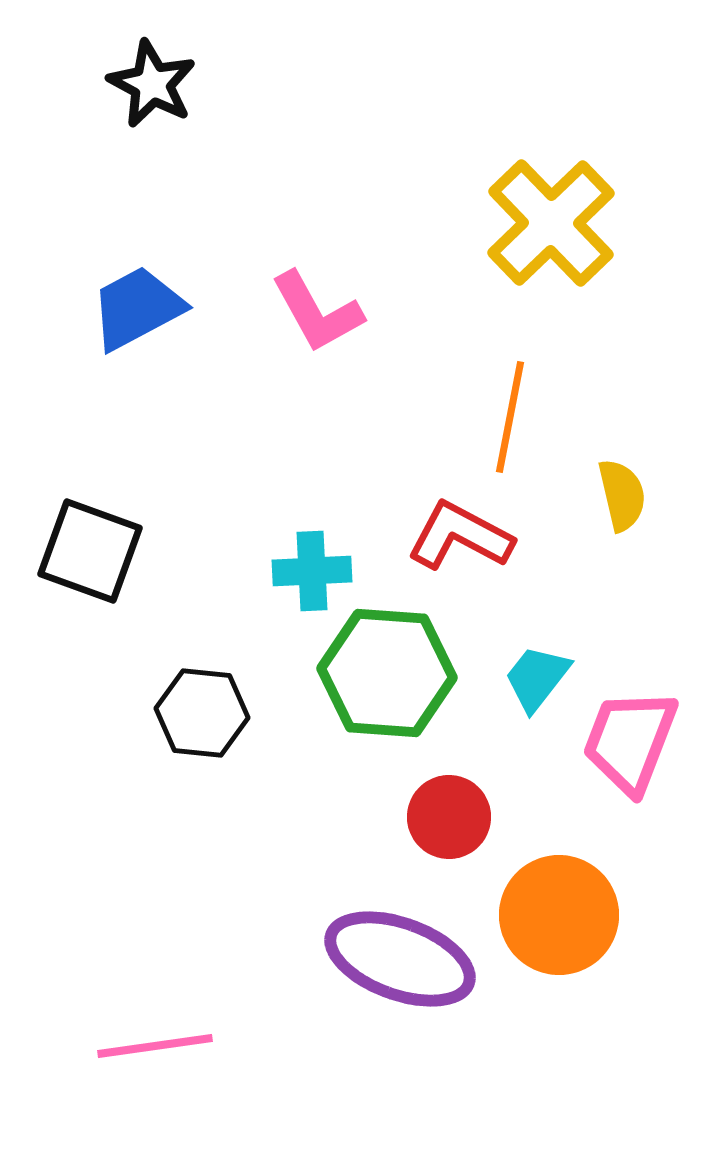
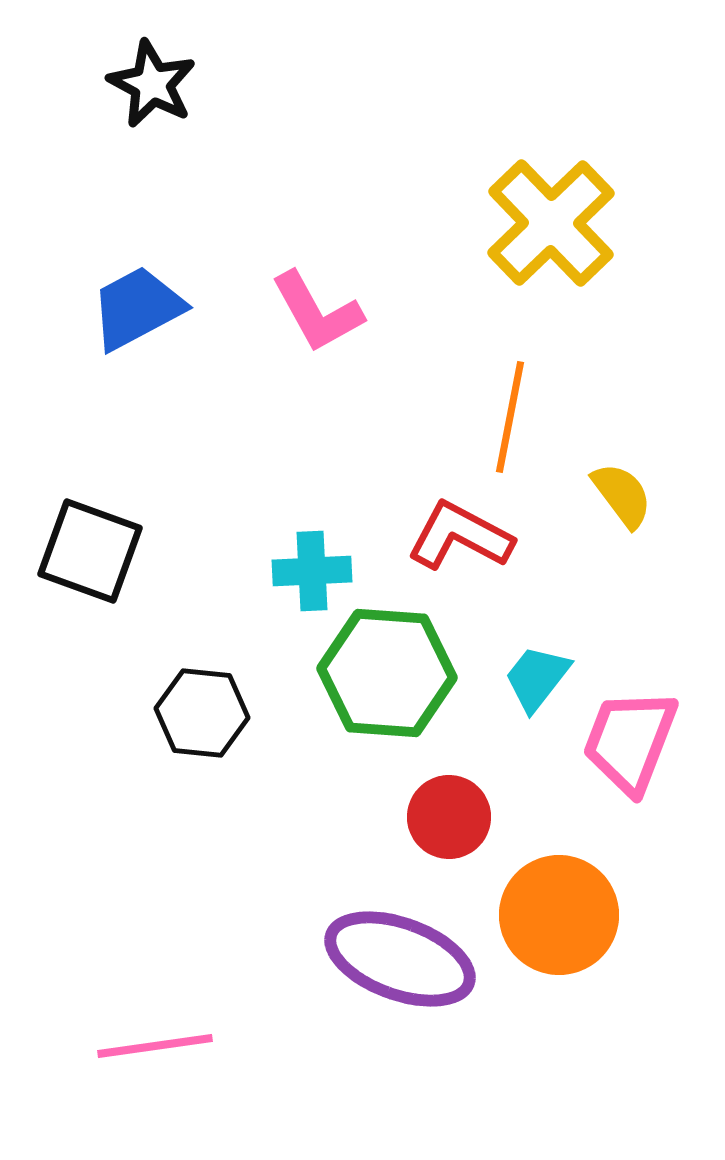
yellow semicircle: rotated 24 degrees counterclockwise
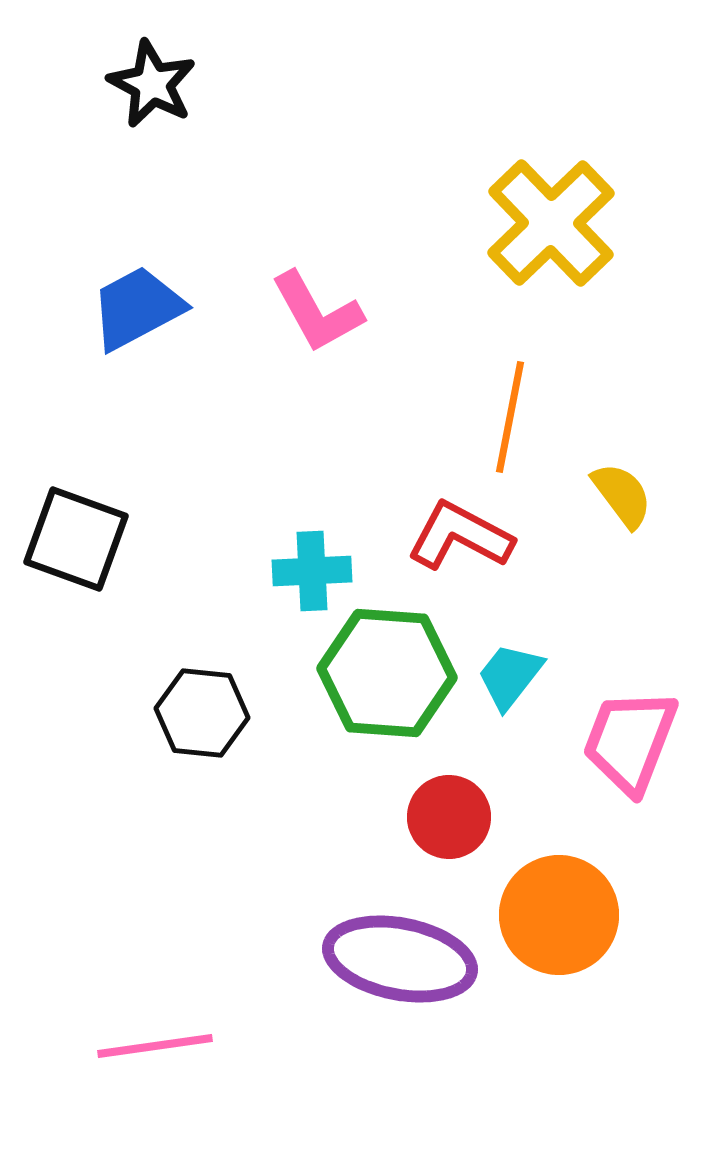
black square: moved 14 px left, 12 px up
cyan trapezoid: moved 27 px left, 2 px up
purple ellipse: rotated 9 degrees counterclockwise
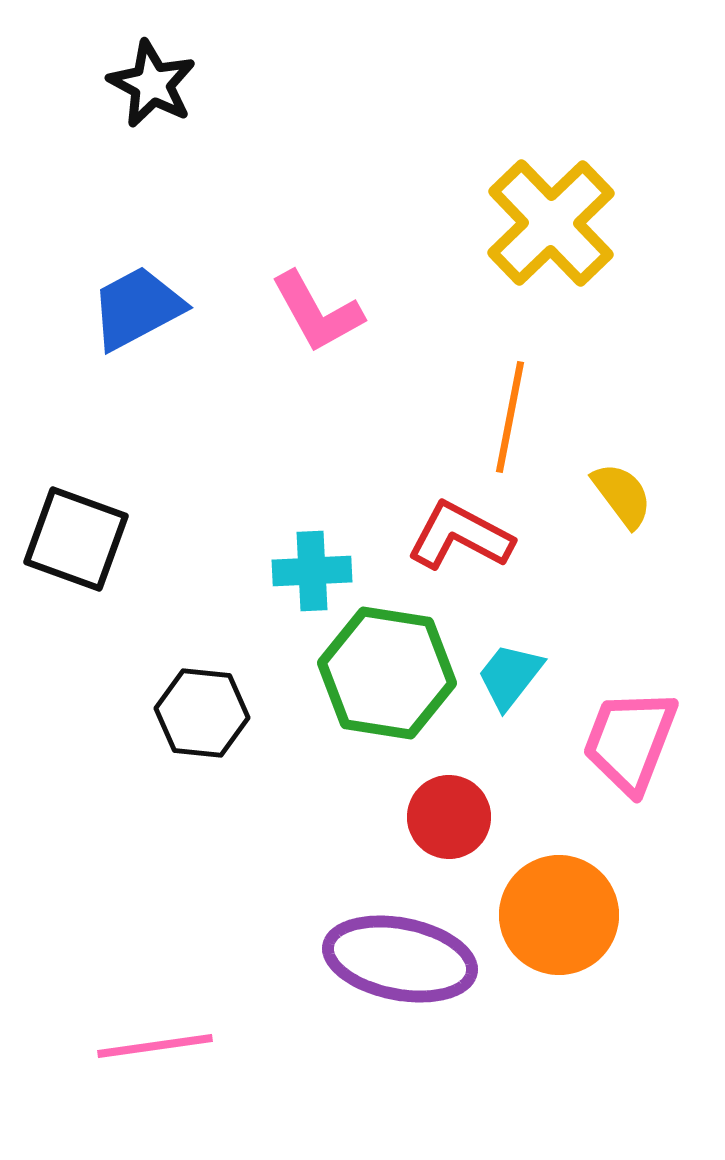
green hexagon: rotated 5 degrees clockwise
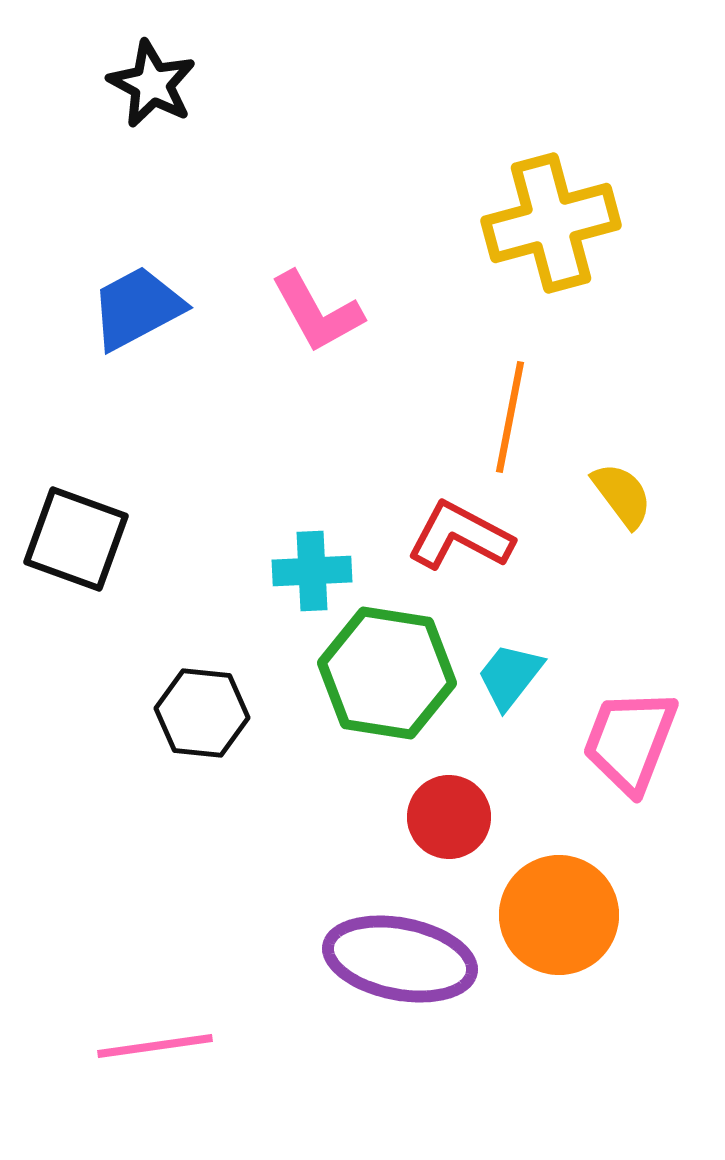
yellow cross: rotated 29 degrees clockwise
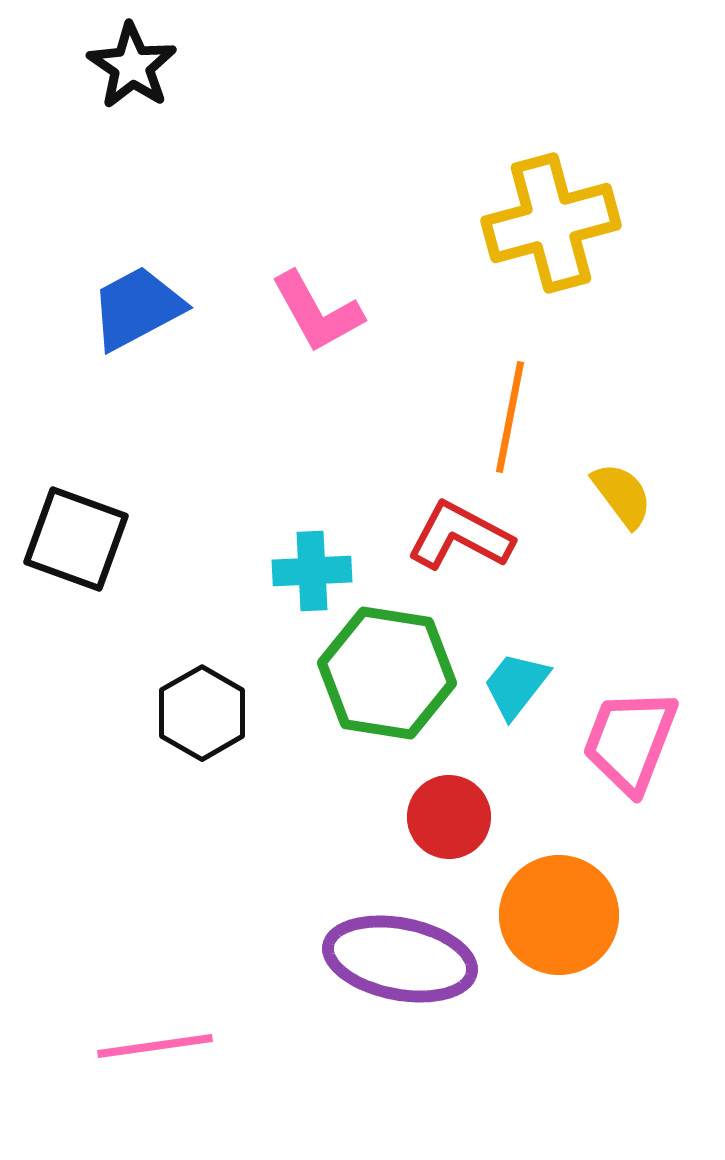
black star: moved 20 px left, 18 px up; rotated 6 degrees clockwise
cyan trapezoid: moved 6 px right, 9 px down
black hexagon: rotated 24 degrees clockwise
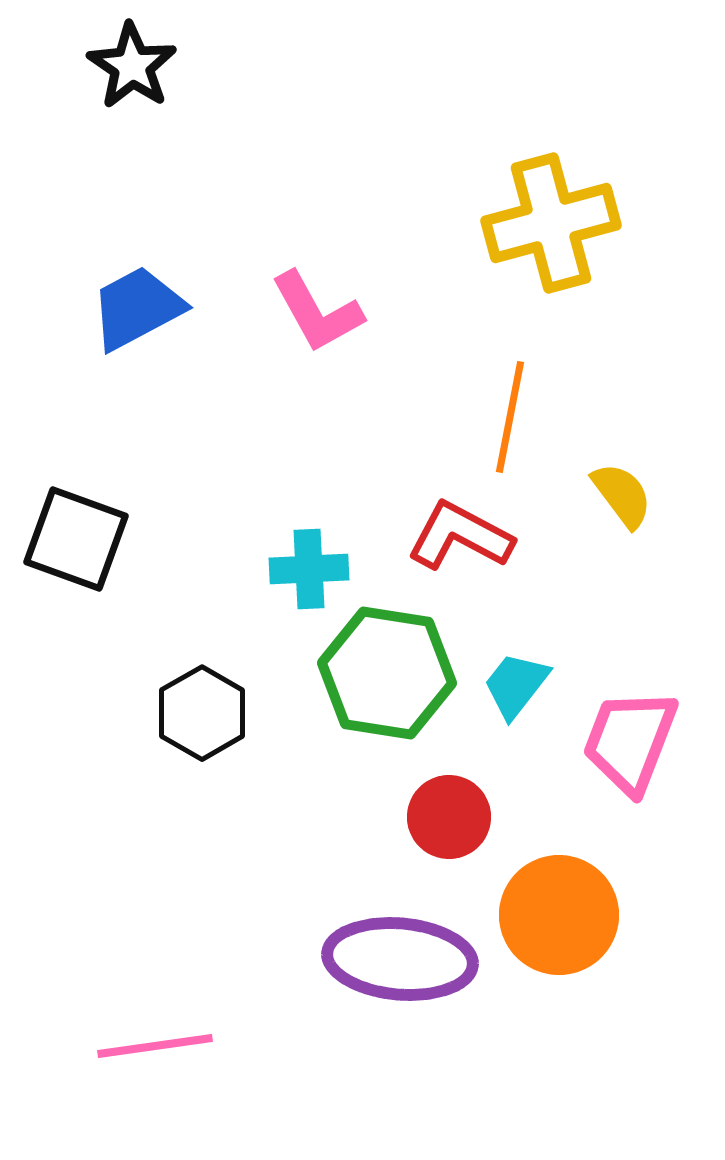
cyan cross: moved 3 px left, 2 px up
purple ellipse: rotated 6 degrees counterclockwise
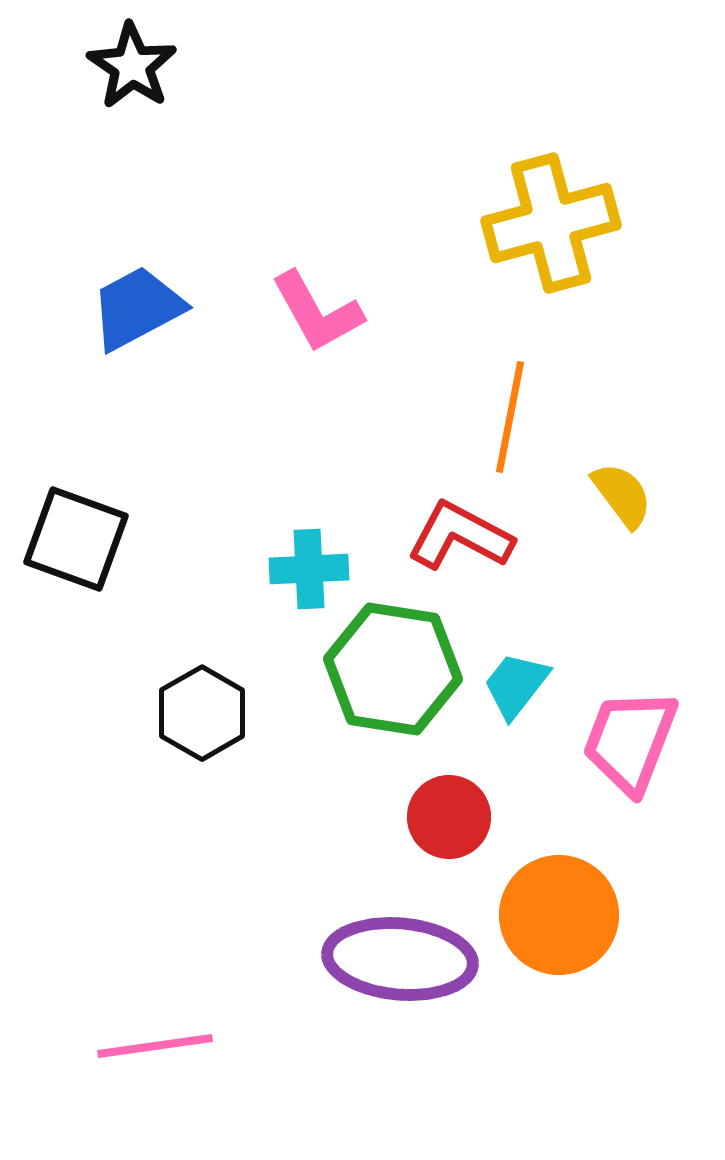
green hexagon: moved 6 px right, 4 px up
